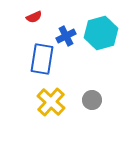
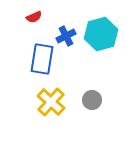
cyan hexagon: moved 1 px down
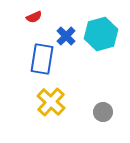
blue cross: rotated 18 degrees counterclockwise
gray circle: moved 11 px right, 12 px down
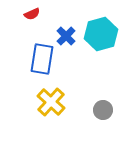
red semicircle: moved 2 px left, 3 px up
gray circle: moved 2 px up
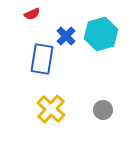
yellow cross: moved 7 px down
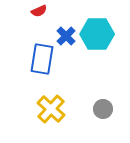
red semicircle: moved 7 px right, 3 px up
cyan hexagon: moved 4 px left; rotated 16 degrees clockwise
gray circle: moved 1 px up
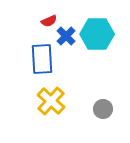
red semicircle: moved 10 px right, 10 px down
blue rectangle: rotated 12 degrees counterclockwise
yellow cross: moved 8 px up
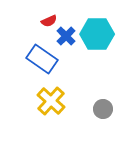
blue rectangle: rotated 52 degrees counterclockwise
